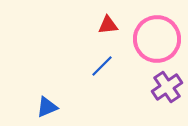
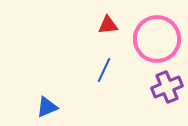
blue line: moved 2 px right, 4 px down; rotated 20 degrees counterclockwise
purple cross: rotated 12 degrees clockwise
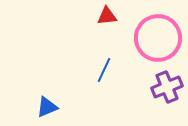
red triangle: moved 1 px left, 9 px up
pink circle: moved 1 px right, 1 px up
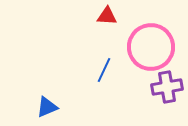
red triangle: rotated 10 degrees clockwise
pink circle: moved 7 px left, 9 px down
purple cross: rotated 12 degrees clockwise
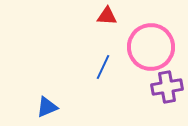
blue line: moved 1 px left, 3 px up
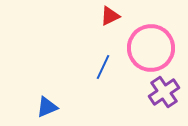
red triangle: moved 3 px right; rotated 30 degrees counterclockwise
pink circle: moved 1 px down
purple cross: moved 3 px left, 5 px down; rotated 24 degrees counterclockwise
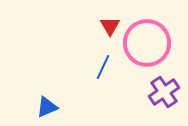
red triangle: moved 10 px down; rotated 35 degrees counterclockwise
pink circle: moved 4 px left, 5 px up
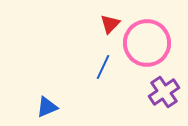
red triangle: moved 2 px up; rotated 15 degrees clockwise
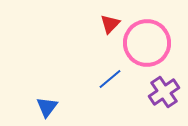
blue line: moved 7 px right, 12 px down; rotated 25 degrees clockwise
blue triangle: rotated 30 degrees counterclockwise
